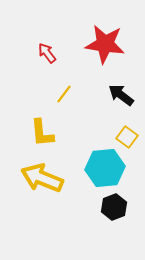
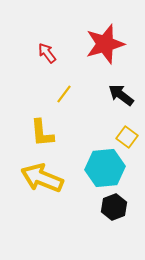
red star: rotated 24 degrees counterclockwise
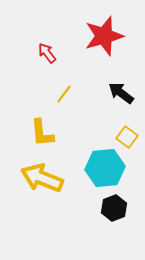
red star: moved 1 px left, 8 px up
black arrow: moved 2 px up
black hexagon: moved 1 px down
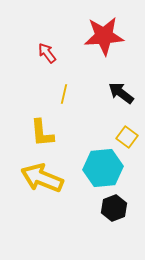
red star: rotated 12 degrees clockwise
yellow line: rotated 24 degrees counterclockwise
cyan hexagon: moved 2 px left
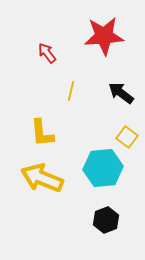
yellow line: moved 7 px right, 3 px up
black hexagon: moved 8 px left, 12 px down
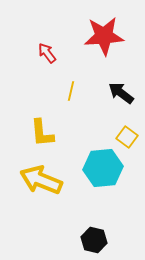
yellow arrow: moved 1 px left, 2 px down
black hexagon: moved 12 px left, 20 px down; rotated 25 degrees counterclockwise
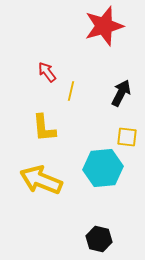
red star: moved 10 px up; rotated 12 degrees counterclockwise
red arrow: moved 19 px down
black arrow: rotated 80 degrees clockwise
yellow L-shape: moved 2 px right, 5 px up
yellow square: rotated 30 degrees counterclockwise
black hexagon: moved 5 px right, 1 px up
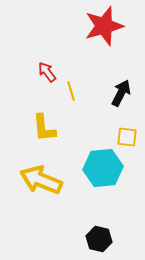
yellow line: rotated 30 degrees counterclockwise
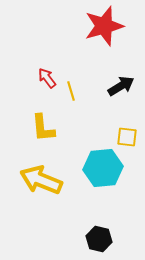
red arrow: moved 6 px down
black arrow: moved 7 px up; rotated 32 degrees clockwise
yellow L-shape: moved 1 px left
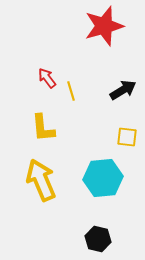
black arrow: moved 2 px right, 4 px down
cyan hexagon: moved 10 px down
yellow arrow: rotated 45 degrees clockwise
black hexagon: moved 1 px left
